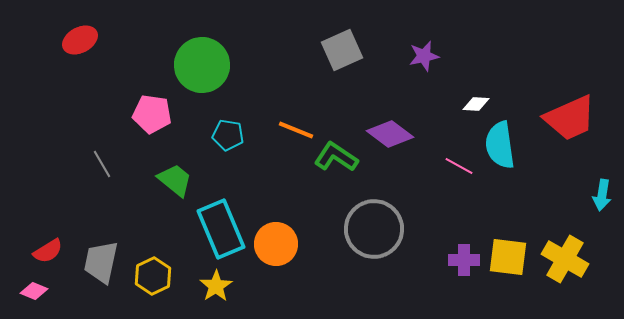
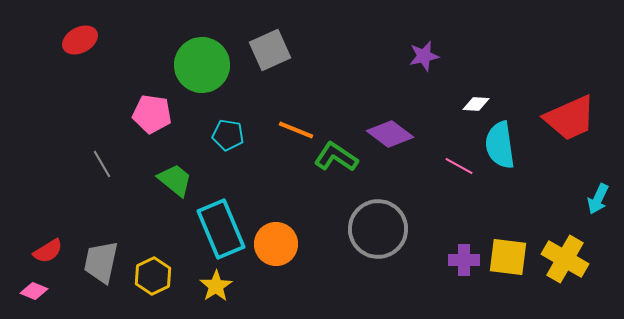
gray square: moved 72 px left
cyan arrow: moved 4 px left, 4 px down; rotated 16 degrees clockwise
gray circle: moved 4 px right
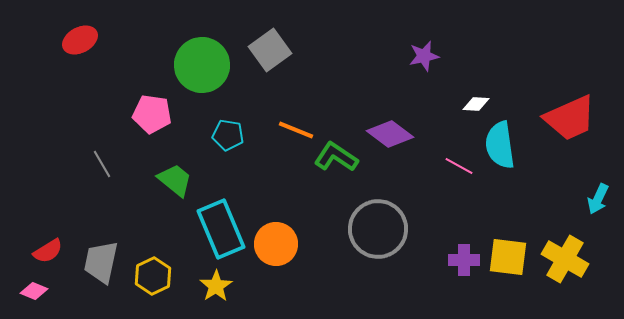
gray square: rotated 12 degrees counterclockwise
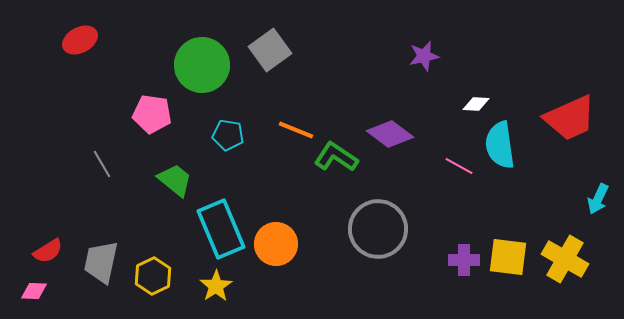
pink diamond: rotated 20 degrees counterclockwise
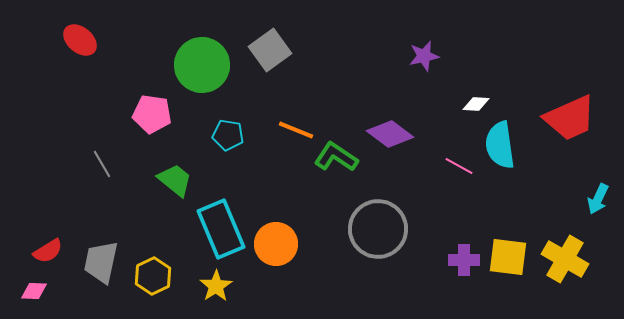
red ellipse: rotated 68 degrees clockwise
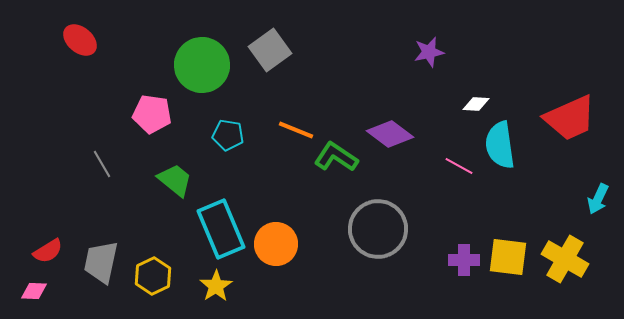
purple star: moved 5 px right, 4 px up
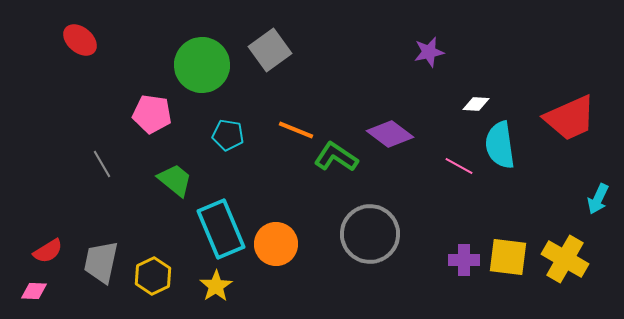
gray circle: moved 8 px left, 5 px down
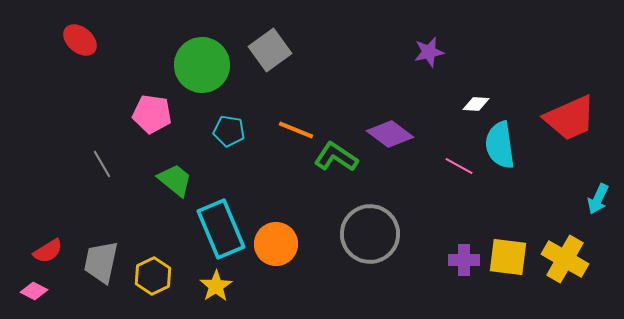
cyan pentagon: moved 1 px right, 4 px up
pink diamond: rotated 24 degrees clockwise
